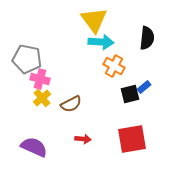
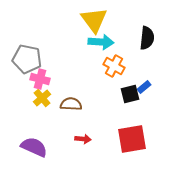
brown semicircle: rotated 150 degrees counterclockwise
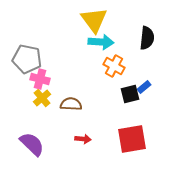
purple semicircle: moved 2 px left, 3 px up; rotated 20 degrees clockwise
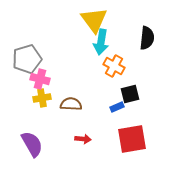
cyan arrow: rotated 95 degrees clockwise
gray pentagon: rotated 28 degrees counterclockwise
blue rectangle: moved 27 px left, 20 px down; rotated 16 degrees clockwise
yellow cross: rotated 30 degrees clockwise
purple semicircle: rotated 16 degrees clockwise
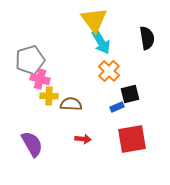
black semicircle: rotated 15 degrees counterclockwise
cyan arrow: rotated 40 degrees counterclockwise
gray pentagon: moved 3 px right, 1 px down
orange cross: moved 5 px left, 5 px down; rotated 15 degrees clockwise
yellow cross: moved 7 px right, 2 px up; rotated 12 degrees clockwise
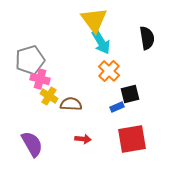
yellow cross: rotated 30 degrees clockwise
